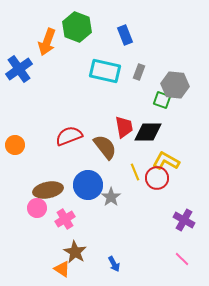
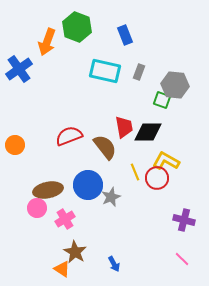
gray star: rotated 12 degrees clockwise
purple cross: rotated 15 degrees counterclockwise
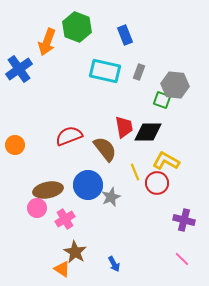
brown semicircle: moved 2 px down
red circle: moved 5 px down
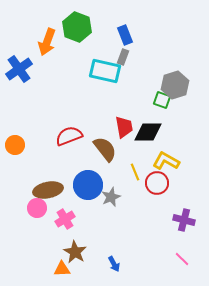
gray rectangle: moved 16 px left, 15 px up
gray hexagon: rotated 24 degrees counterclockwise
orange triangle: rotated 36 degrees counterclockwise
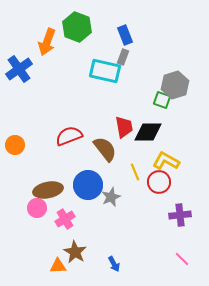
red circle: moved 2 px right, 1 px up
purple cross: moved 4 px left, 5 px up; rotated 20 degrees counterclockwise
orange triangle: moved 4 px left, 3 px up
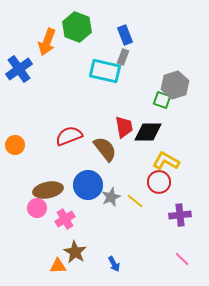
yellow line: moved 29 px down; rotated 30 degrees counterclockwise
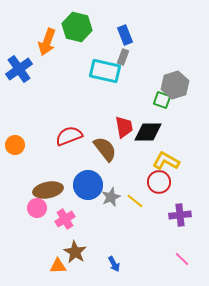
green hexagon: rotated 8 degrees counterclockwise
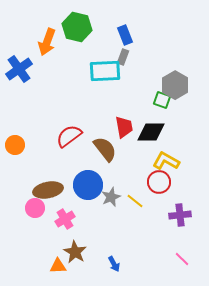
cyan rectangle: rotated 16 degrees counterclockwise
gray hexagon: rotated 12 degrees counterclockwise
black diamond: moved 3 px right
red semicircle: rotated 16 degrees counterclockwise
pink circle: moved 2 px left
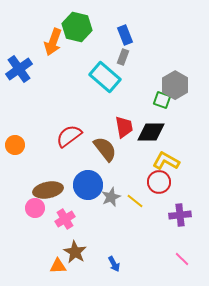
orange arrow: moved 6 px right
cyan rectangle: moved 6 px down; rotated 44 degrees clockwise
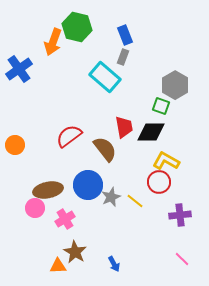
green square: moved 1 px left, 6 px down
